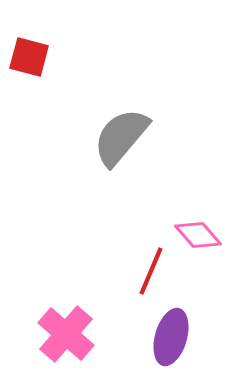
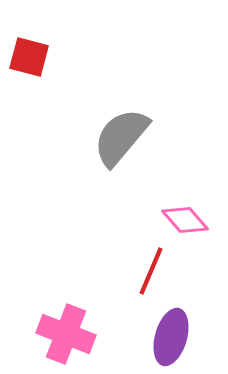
pink diamond: moved 13 px left, 15 px up
pink cross: rotated 20 degrees counterclockwise
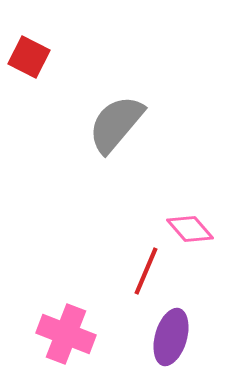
red square: rotated 12 degrees clockwise
gray semicircle: moved 5 px left, 13 px up
pink diamond: moved 5 px right, 9 px down
red line: moved 5 px left
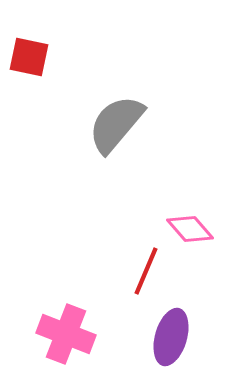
red square: rotated 15 degrees counterclockwise
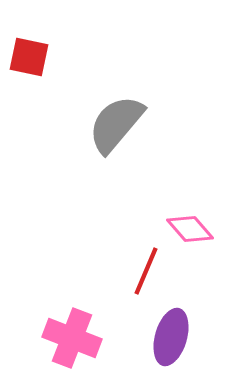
pink cross: moved 6 px right, 4 px down
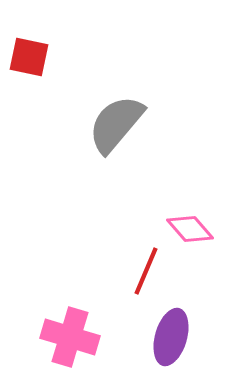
pink cross: moved 2 px left, 1 px up; rotated 4 degrees counterclockwise
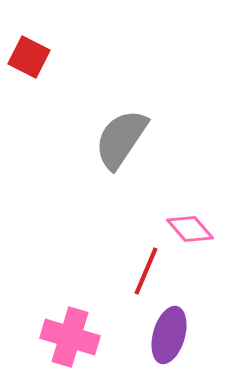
red square: rotated 15 degrees clockwise
gray semicircle: moved 5 px right, 15 px down; rotated 6 degrees counterclockwise
purple ellipse: moved 2 px left, 2 px up
